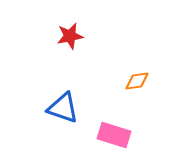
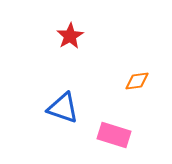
red star: rotated 20 degrees counterclockwise
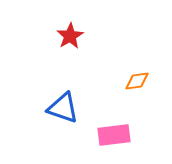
pink rectangle: rotated 24 degrees counterclockwise
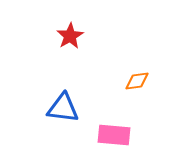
blue triangle: rotated 12 degrees counterclockwise
pink rectangle: rotated 12 degrees clockwise
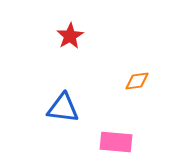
pink rectangle: moved 2 px right, 7 px down
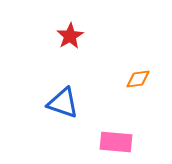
orange diamond: moved 1 px right, 2 px up
blue triangle: moved 5 px up; rotated 12 degrees clockwise
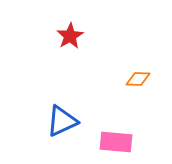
orange diamond: rotated 10 degrees clockwise
blue triangle: moved 1 px left, 18 px down; rotated 44 degrees counterclockwise
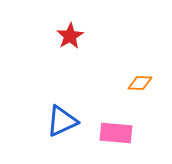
orange diamond: moved 2 px right, 4 px down
pink rectangle: moved 9 px up
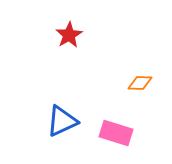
red star: moved 1 px left, 1 px up
pink rectangle: rotated 12 degrees clockwise
